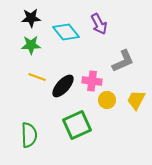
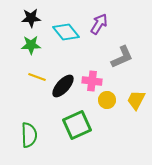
purple arrow: rotated 120 degrees counterclockwise
gray L-shape: moved 1 px left, 4 px up
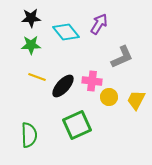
yellow circle: moved 2 px right, 3 px up
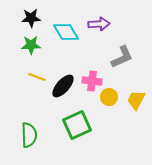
purple arrow: rotated 55 degrees clockwise
cyan diamond: rotated 8 degrees clockwise
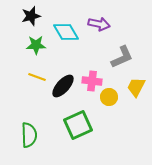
black star: moved 2 px up; rotated 12 degrees counterclockwise
purple arrow: rotated 15 degrees clockwise
green star: moved 5 px right
yellow trapezoid: moved 13 px up
green square: moved 1 px right
